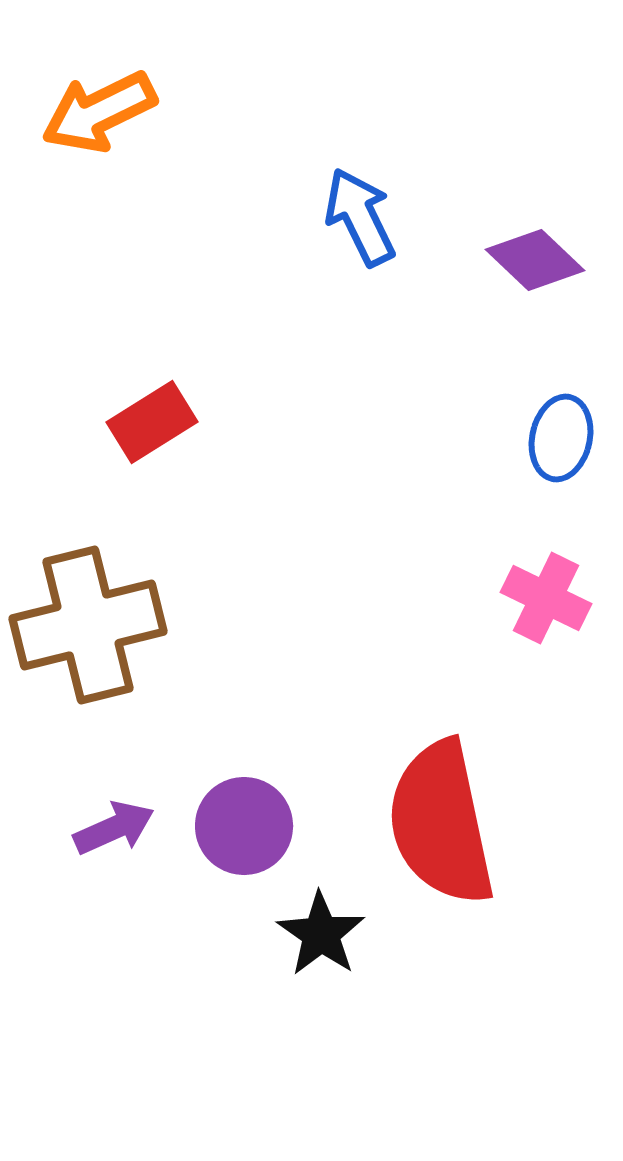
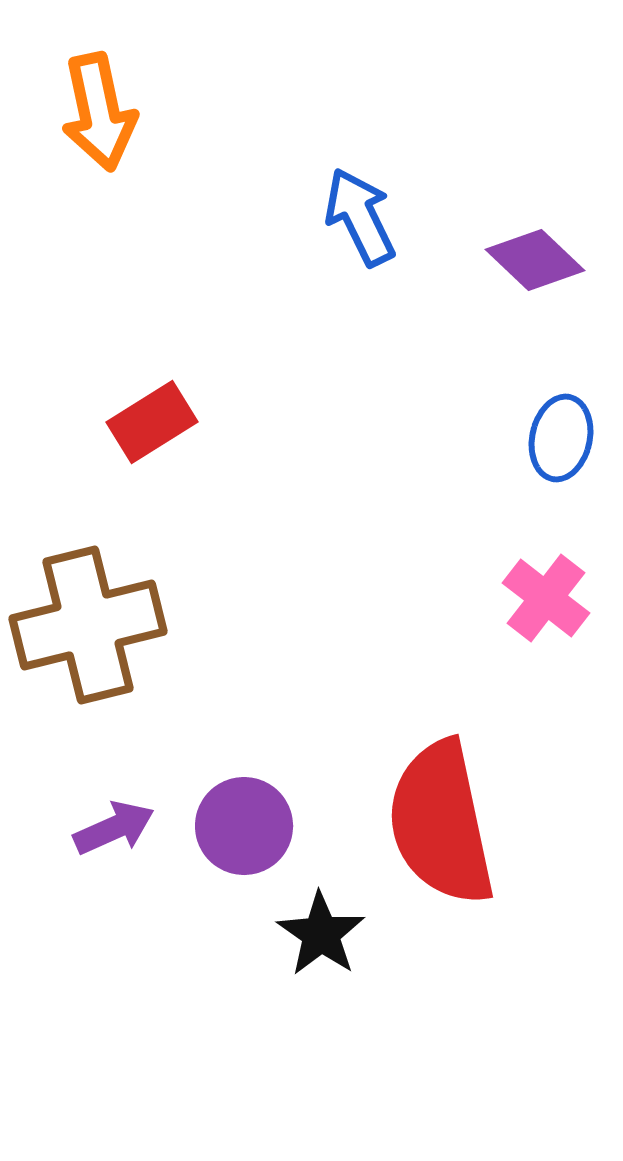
orange arrow: rotated 76 degrees counterclockwise
pink cross: rotated 12 degrees clockwise
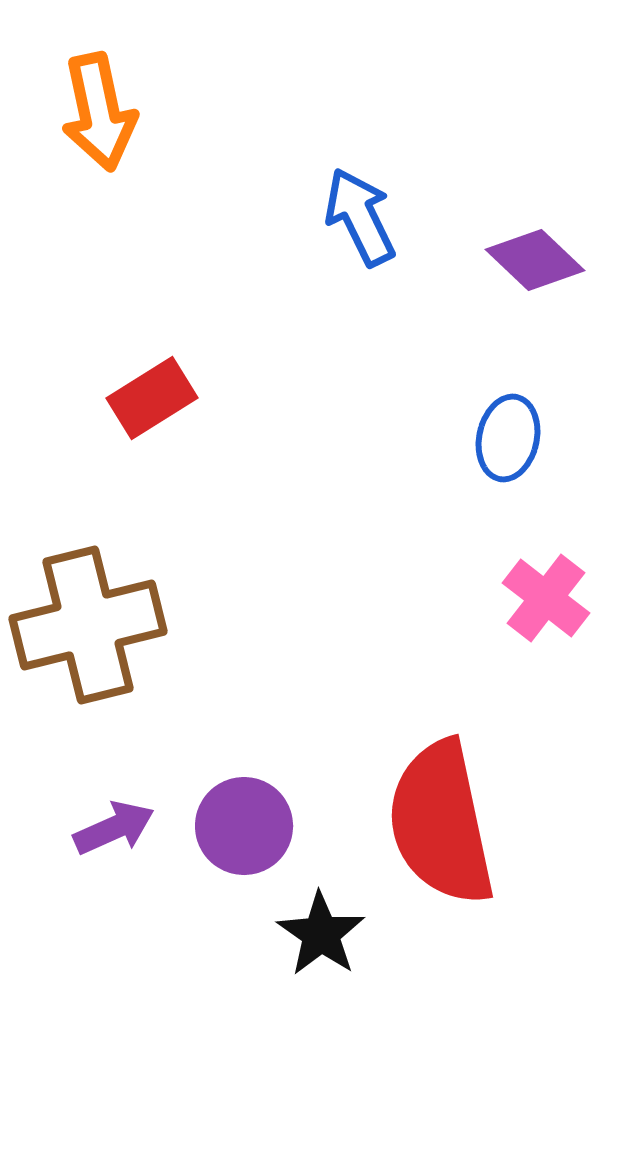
red rectangle: moved 24 px up
blue ellipse: moved 53 px left
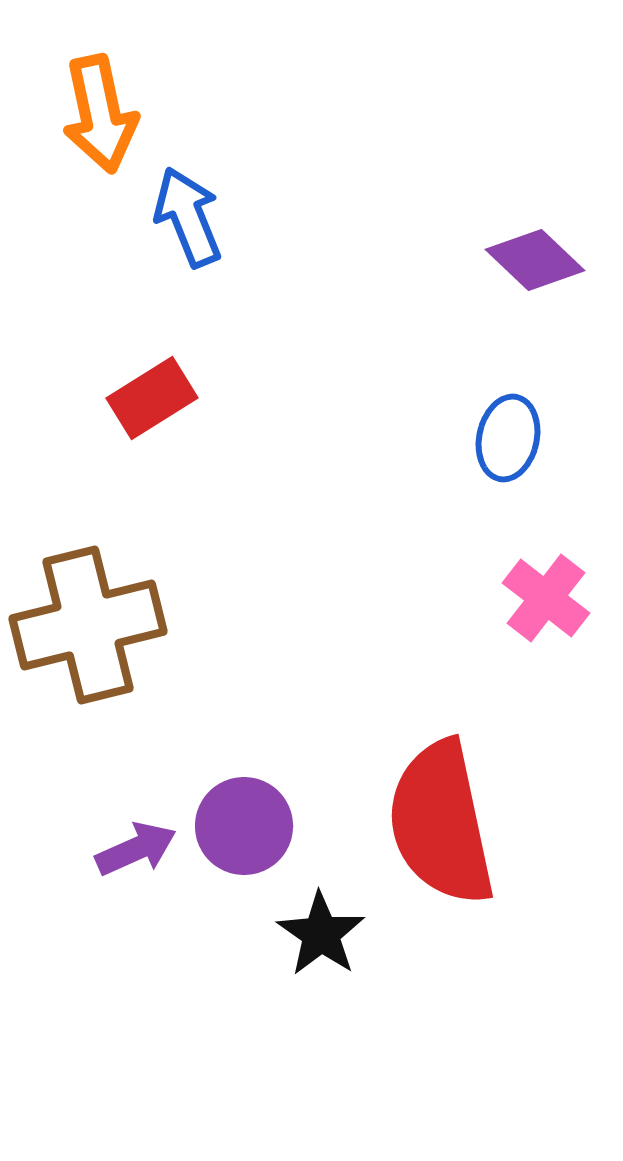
orange arrow: moved 1 px right, 2 px down
blue arrow: moved 172 px left; rotated 4 degrees clockwise
purple arrow: moved 22 px right, 21 px down
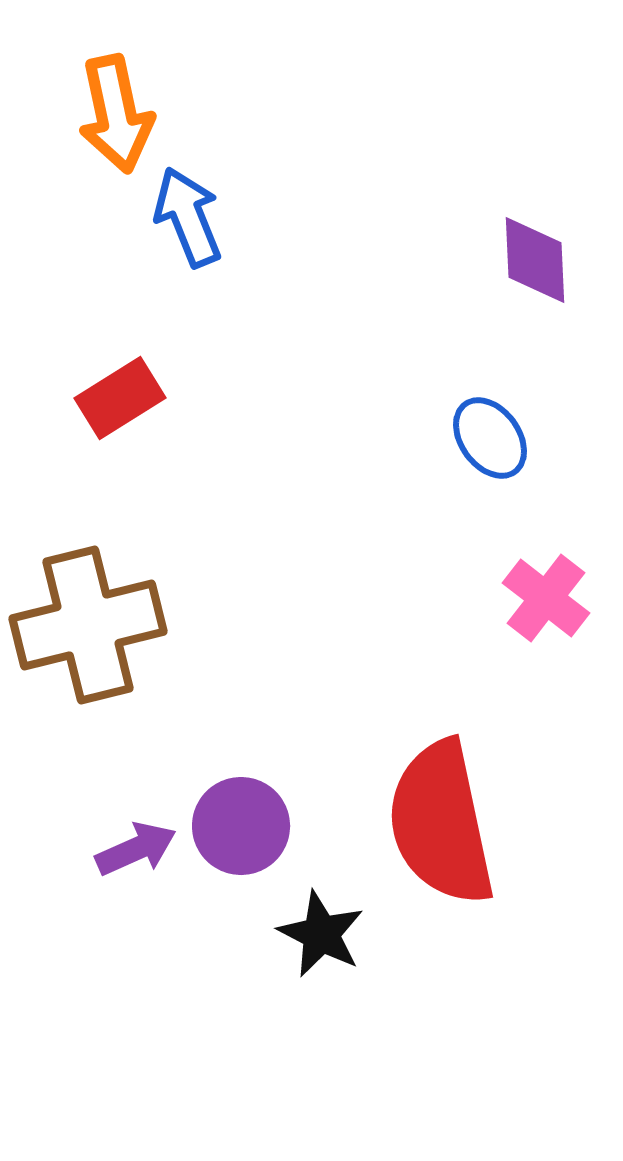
orange arrow: moved 16 px right
purple diamond: rotated 44 degrees clockwise
red rectangle: moved 32 px left
blue ellipse: moved 18 px left; rotated 48 degrees counterclockwise
purple circle: moved 3 px left
black star: rotated 8 degrees counterclockwise
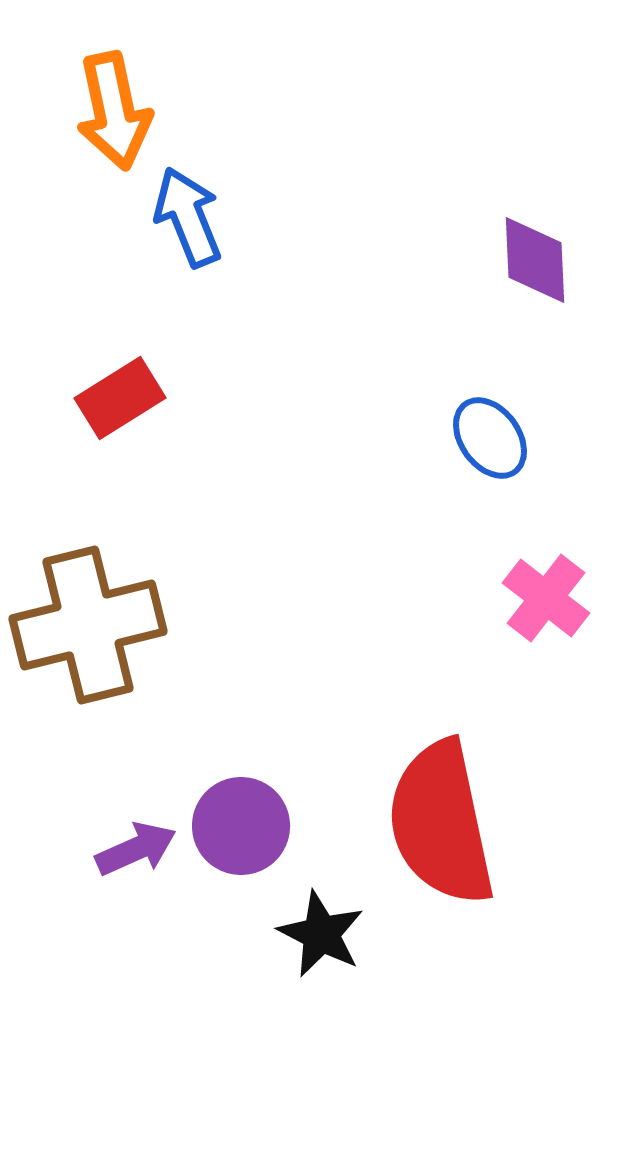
orange arrow: moved 2 px left, 3 px up
